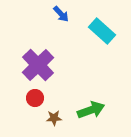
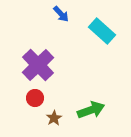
brown star: rotated 28 degrees counterclockwise
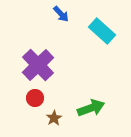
green arrow: moved 2 px up
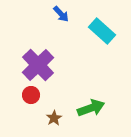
red circle: moved 4 px left, 3 px up
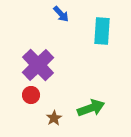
cyan rectangle: rotated 52 degrees clockwise
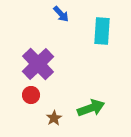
purple cross: moved 1 px up
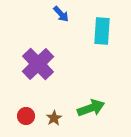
red circle: moved 5 px left, 21 px down
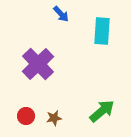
green arrow: moved 11 px right, 3 px down; rotated 20 degrees counterclockwise
brown star: rotated 21 degrees clockwise
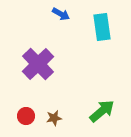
blue arrow: rotated 18 degrees counterclockwise
cyan rectangle: moved 4 px up; rotated 12 degrees counterclockwise
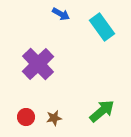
cyan rectangle: rotated 28 degrees counterclockwise
red circle: moved 1 px down
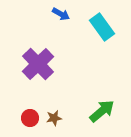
red circle: moved 4 px right, 1 px down
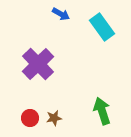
green arrow: rotated 68 degrees counterclockwise
